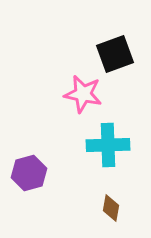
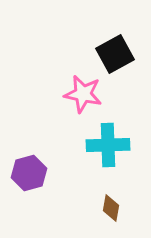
black square: rotated 9 degrees counterclockwise
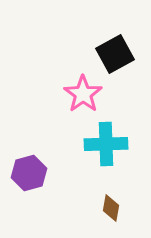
pink star: rotated 24 degrees clockwise
cyan cross: moved 2 px left, 1 px up
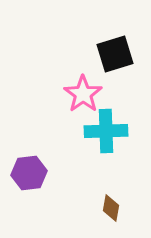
black square: rotated 12 degrees clockwise
cyan cross: moved 13 px up
purple hexagon: rotated 8 degrees clockwise
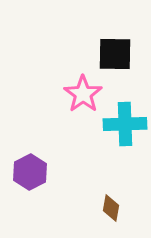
black square: rotated 18 degrees clockwise
cyan cross: moved 19 px right, 7 px up
purple hexagon: moved 1 px right, 1 px up; rotated 20 degrees counterclockwise
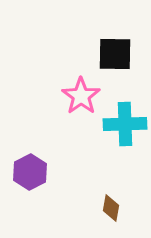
pink star: moved 2 px left, 2 px down
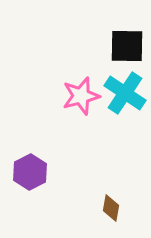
black square: moved 12 px right, 8 px up
pink star: rotated 21 degrees clockwise
cyan cross: moved 31 px up; rotated 36 degrees clockwise
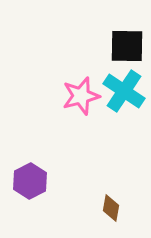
cyan cross: moved 1 px left, 2 px up
purple hexagon: moved 9 px down
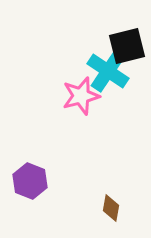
black square: rotated 15 degrees counterclockwise
cyan cross: moved 16 px left, 20 px up
purple hexagon: rotated 12 degrees counterclockwise
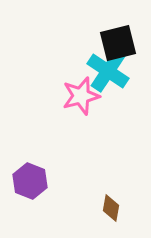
black square: moved 9 px left, 3 px up
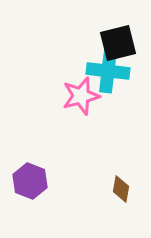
cyan cross: rotated 27 degrees counterclockwise
brown diamond: moved 10 px right, 19 px up
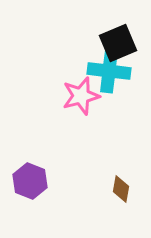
black square: rotated 9 degrees counterclockwise
cyan cross: moved 1 px right
